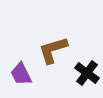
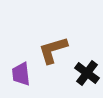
purple trapezoid: rotated 20 degrees clockwise
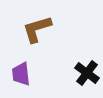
brown L-shape: moved 16 px left, 21 px up
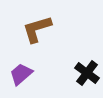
purple trapezoid: rotated 55 degrees clockwise
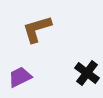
purple trapezoid: moved 1 px left, 3 px down; rotated 15 degrees clockwise
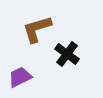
black cross: moved 20 px left, 19 px up
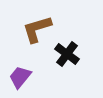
purple trapezoid: rotated 25 degrees counterclockwise
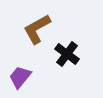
brown L-shape: rotated 12 degrees counterclockwise
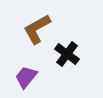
purple trapezoid: moved 6 px right
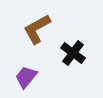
black cross: moved 6 px right, 1 px up
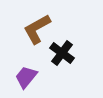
black cross: moved 11 px left
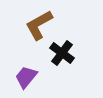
brown L-shape: moved 2 px right, 4 px up
